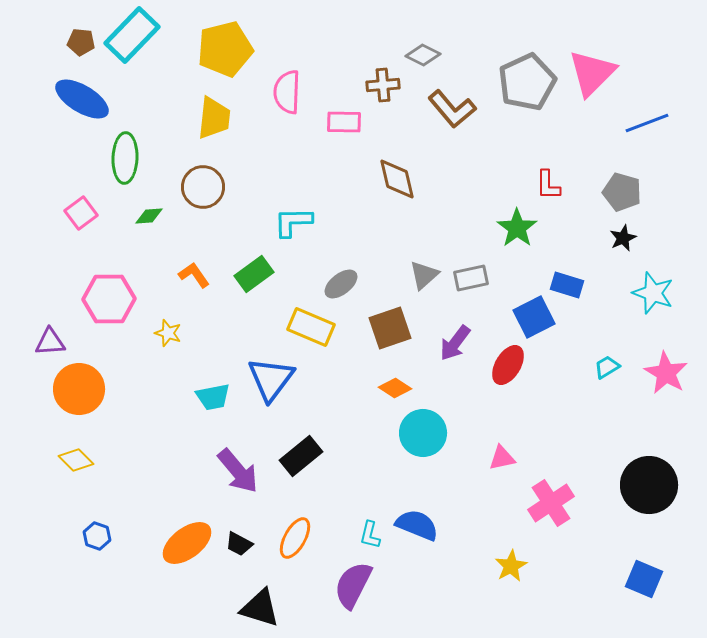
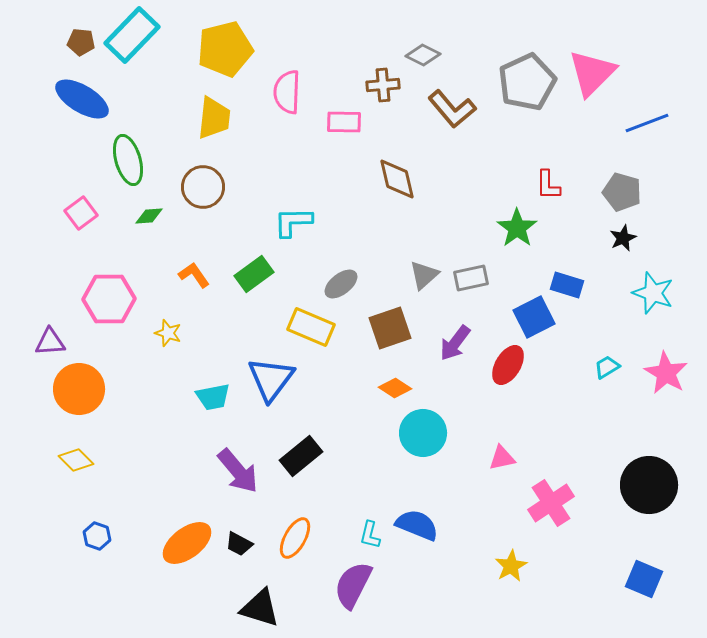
green ellipse at (125, 158): moved 3 px right, 2 px down; rotated 18 degrees counterclockwise
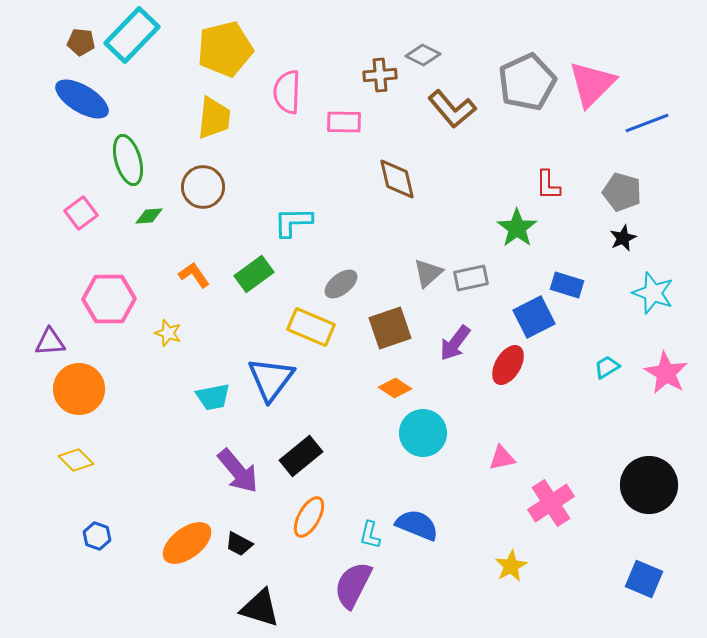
pink triangle at (592, 73): moved 11 px down
brown cross at (383, 85): moved 3 px left, 10 px up
gray triangle at (424, 275): moved 4 px right, 2 px up
orange ellipse at (295, 538): moved 14 px right, 21 px up
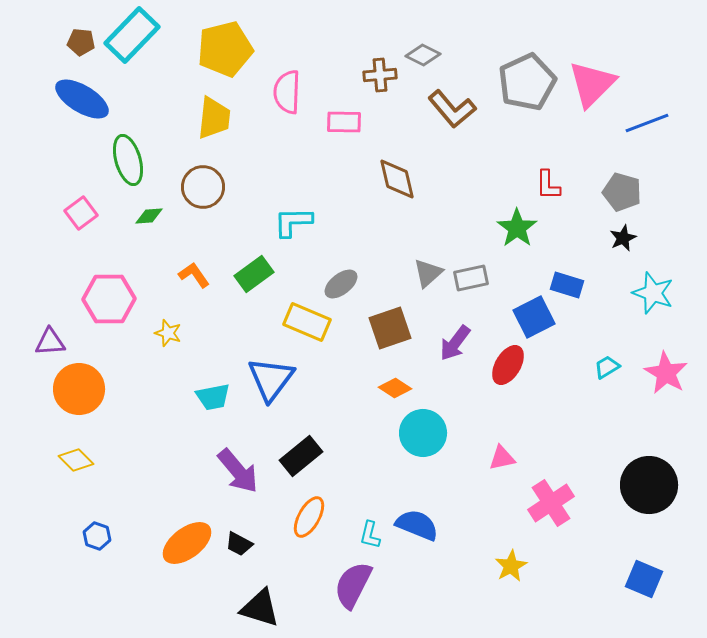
yellow rectangle at (311, 327): moved 4 px left, 5 px up
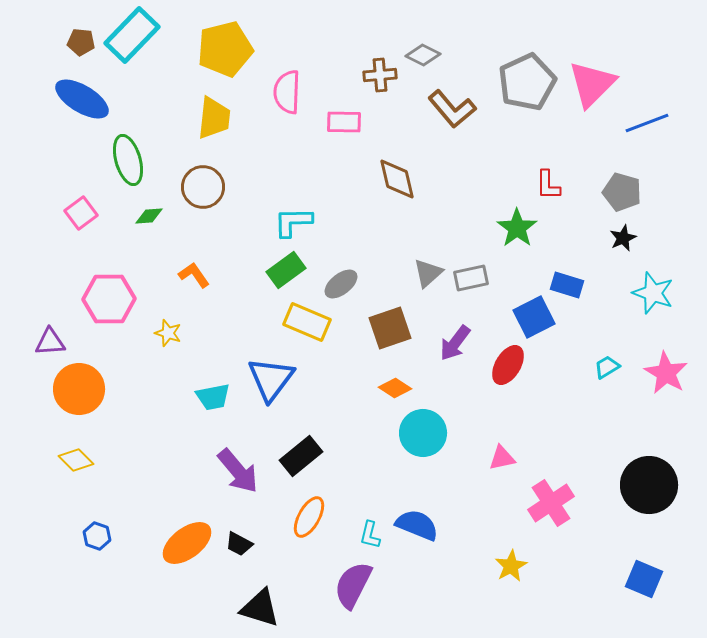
green rectangle at (254, 274): moved 32 px right, 4 px up
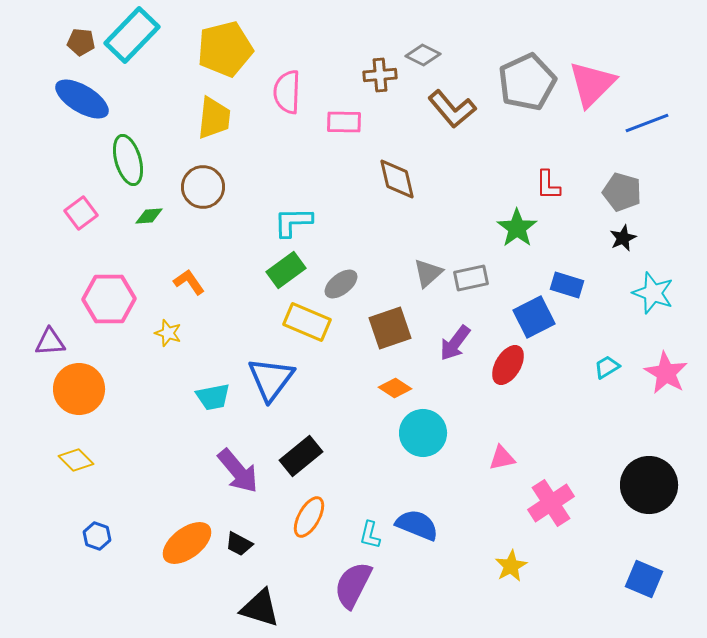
orange L-shape at (194, 275): moved 5 px left, 7 px down
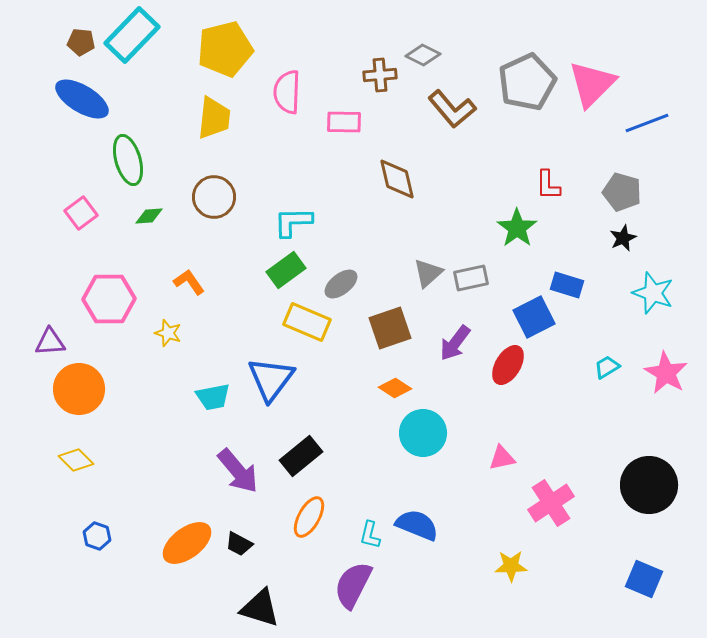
brown circle at (203, 187): moved 11 px right, 10 px down
yellow star at (511, 566): rotated 28 degrees clockwise
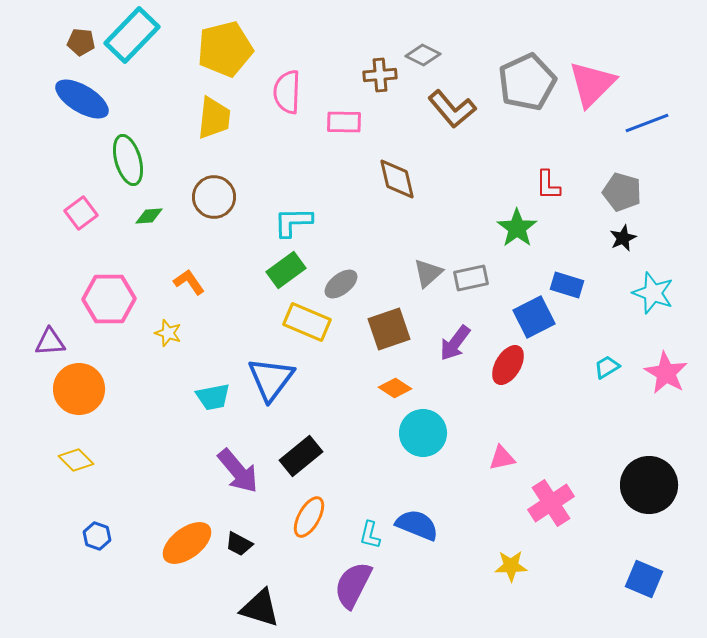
brown square at (390, 328): moved 1 px left, 1 px down
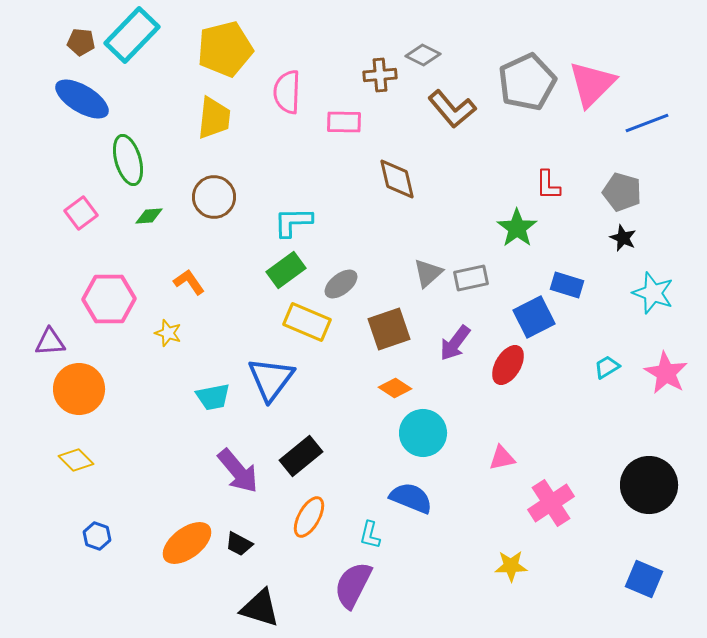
black star at (623, 238): rotated 24 degrees counterclockwise
blue semicircle at (417, 525): moved 6 px left, 27 px up
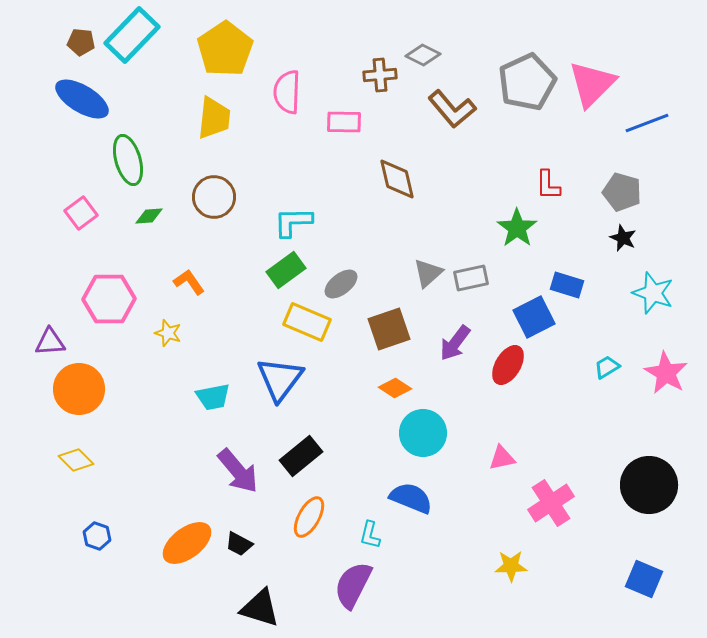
yellow pentagon at (225, 49): rotated 20 degrees counterclockwise
blue triangle at (271, 379): moved 9 px right
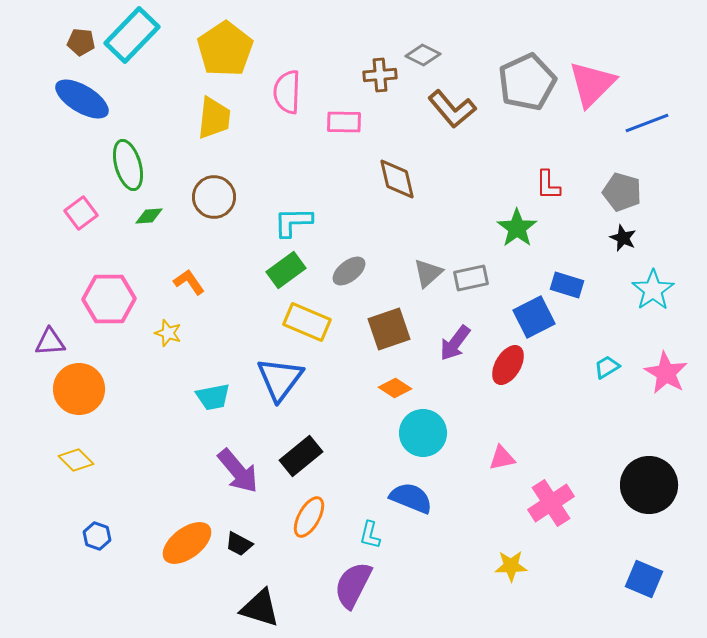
green ellipse at (128, 160): moved 5 px down
gray ellipse at (341, 284): moved 8 px right, 13 px up
cyan star at (653, 293): moved 3 px up; rotated 18 degrees clockwise
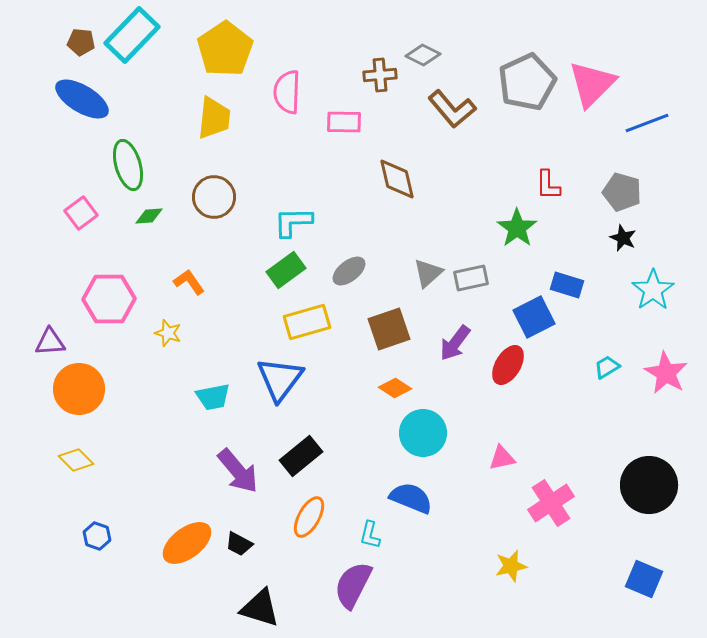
yellow rectangle at (307, 322): rotated 39 degrees counterclockwise
yellow star at (511, 566): rotated 12 degrees counterclockwise
